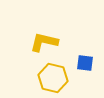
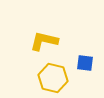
yellow L-shape: moved 1 px up
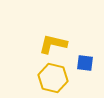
yellow L-shape: moved 9 px right, 3 px down
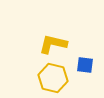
blue square: moved 2 px down
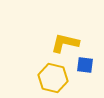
yellow L-shape: moved 12 px right, 1 px up
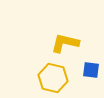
blue square: moved 6 px right, 5 px down
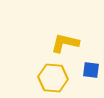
yellow hexagon: rotated 8 degrees counterclockwise
